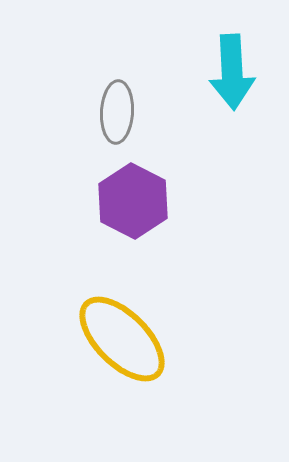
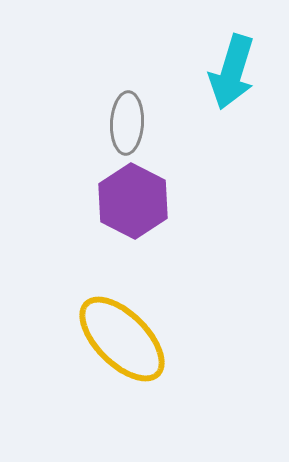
cyan arrow: rotated 20 degrees clockwise
gray ellipse: moved 10 px right, 11 px down
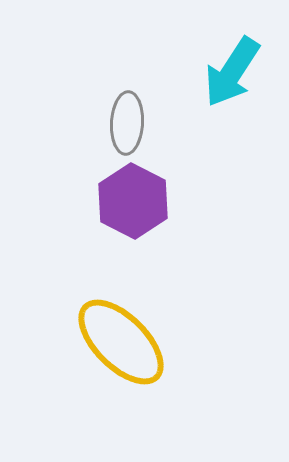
cyan arrow: rotated 16 degrees clockwise
yellow ellipse: moved 1 px left, 3 px down
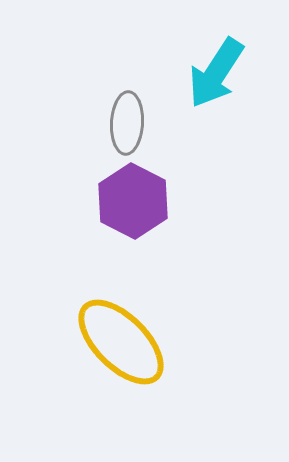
cyan arrow: moved 16 px left, 1 px down
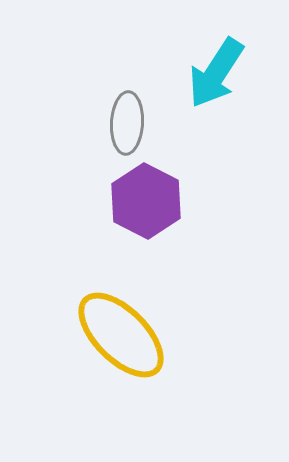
purple hexagon: moved 13 px right
yellow ellipse: moved 7 px up
